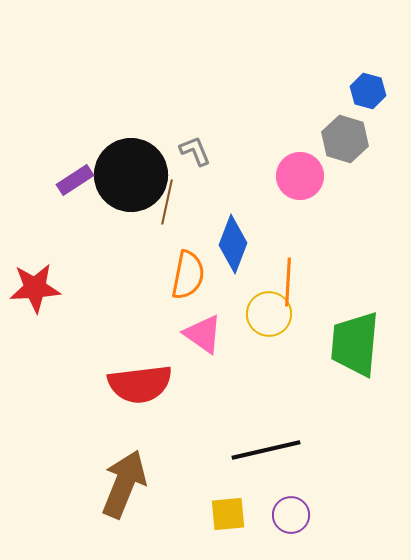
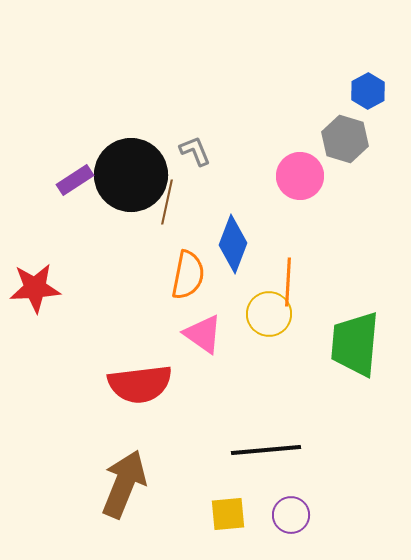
blue hexagon: rotated 16 degrees clockwise
black line: rotated 8 degrees clockwise
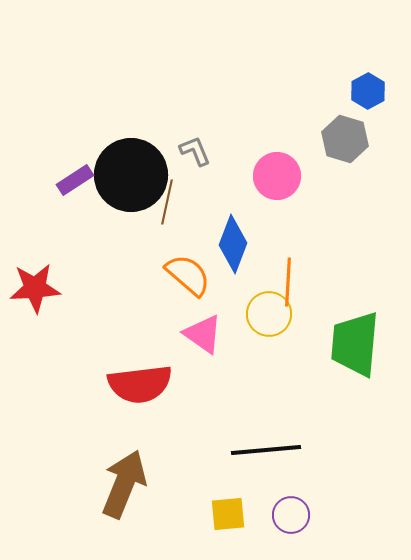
pink circle: moved 23 px left
orange semicircle: rotated 60 degrees counterclockwise
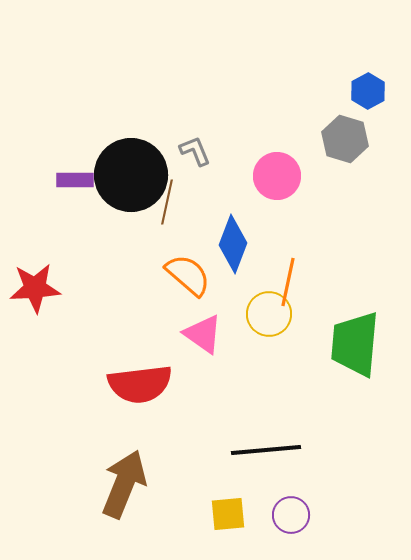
purple rectangle: rotated 33 degrees clockwise
orange line: rotated 9 degrees clockwise
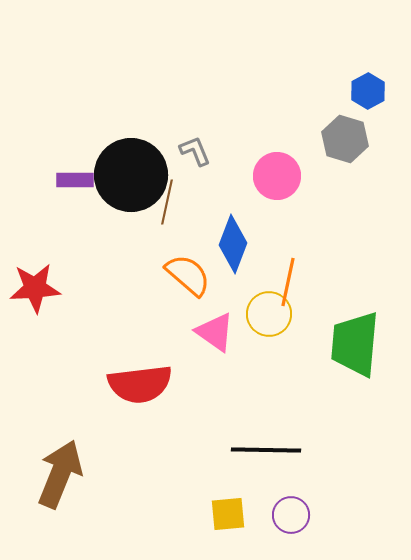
pink triangle: moved 12 px right, 2 px up
black line: rotated 6 degrees clockwise
brown arrow: moved 64 px left, 10 px up
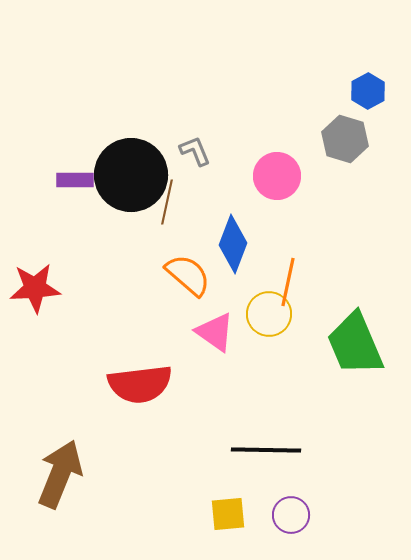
green trapezoid: rotated 28 degrees counterclockwise
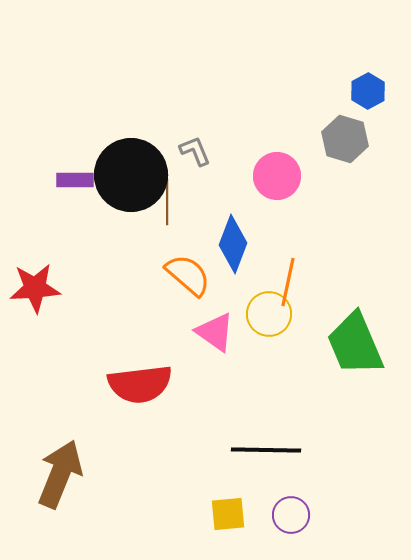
brown line: rotated 12 degrees counterclockwise
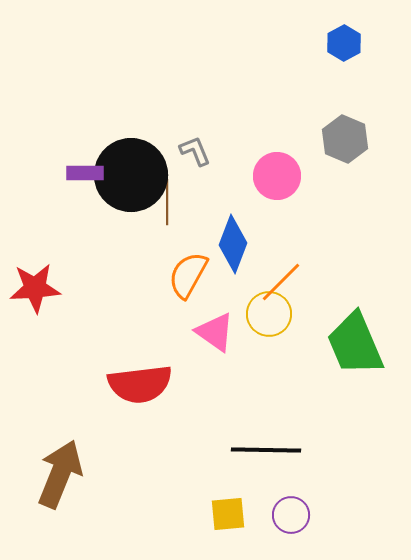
blue hexagon: moved 24 px left, 48 px up
gray hexagon: rotated 6 degrees clockwise
purple rectangle: moved 10 px right, 7 px up
orange semicircle: rotated 102 degrees counterclockwise
orange line: moved 7 px left; rotated 33 degrees clockwise
